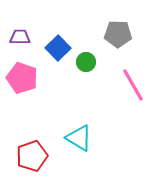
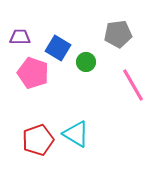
gray pentagon: rotated 8 degrees counterclockwise
blue square: rotated 15 degrees counterclockwise
pink pentagon: moved 11 px right, 5 px up
cyan triangle: moved 3 px left, 4 px up
red pentagon: moved 6 px right, 16 px up
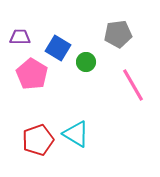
pink pentagon: moved 1 px left, 1 px down; rotated 12 degrees clockwise
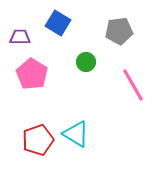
gray pentagon: moved 1 px right, 3 px up
blue square: moved 25 px up
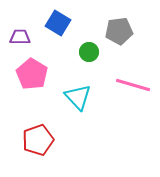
green circle: moved 3 px right, 10 px up
pink line: rotated 44 degrees counterclockwise
cyan triangle: moved 2 px right, 37 px up; rotated 16 degrees clockwise
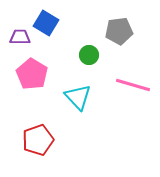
blue square: moved 12 px left
green circle: moved 3 px down
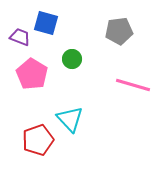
blue square: rotated 15 degrees counterclockwise
purple trapezoid: rotated 20 degrees clockwise
green circle: moved 17 px left, 4 px down
cyan triangle: moved 8 px left, 22 px down
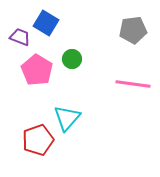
blue square: rotated 15 degrees clockwise
gray pentagon: moved 14 px right, 1 px up
pink pentagon: moved 5 px right, 4 px up
pink line: moved 1 px up; rotated 8 degrees counterclockwise
cyan triangle: moved 3 px left, 1 px up; rotated 24 degrees clockwise
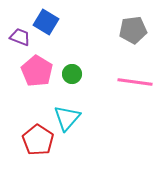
blue square: moved 1 px up
green circle: moved 15 px down
pink pentagon: moved 1 px down
pink line: moved 2 px right, 2 px up
red pentagon: rotated 20 degrees counterclockwise
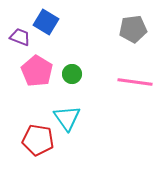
gray pentagon: moved 1 px up
cyan triangle: rotated 16 degrees counterclockwise
red pentagon: rotated 24 degrees counterclockwise
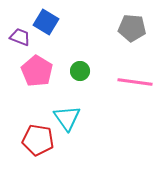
gray pentagon: moved 1 px left, 1 px up; rotated 12 degrees clockwise
green circle: moved 8 px right, 3 px up
